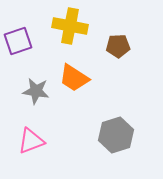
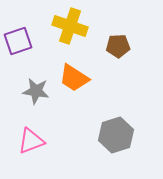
yellow cross: rotated 8 degrees clockwise
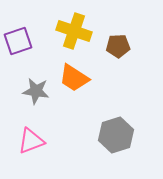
yellow cross: moved 4 px right, 5 px down
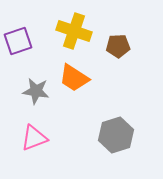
pink triangle: moved 3 px right, 3 px up
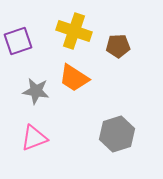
gray hexagon: moved 1 px right, 1 px up
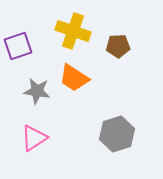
yellow cross: moved 1 px left
purple square: moved 5 px down
gray star: moved 1 px right
pink triangle: rotated 12 degrees counterclockwise
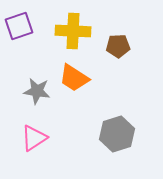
yellow cross: rotated 16 degrees counterclockwise
purple square: moved 1 px right, 20 px up
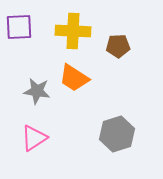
purple square: moved 1 px down; rotated 16 degrees clockwise
